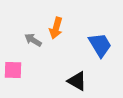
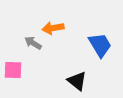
orange arrow: moved 3 px left; rotated 65 degrees clockwise
gray arrow: moved 3 px down
black triangle: rotated 10 degrees clockwise
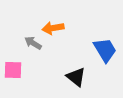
blue trapezoid: moved 5 px right, 5 px down
black triangle: moved 1 px left, 4 px up
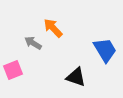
orange arrow: rotated 55 degrees clockwise
pink square: rotated 24 degrees counterclockwise
black triangle: rotated 20 degrees counterclockwise
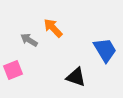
gray arrow: moved 4 px left, 3 px up
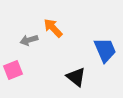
gray arrow: rotated 48 degrees counterclockwise
blue trapezoid: rotated 8 degrees clockwise
black triangle: rotated 20 degrees clockwise
